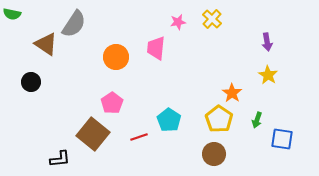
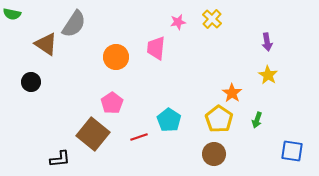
blue square: moved 10 px right, 12 px down
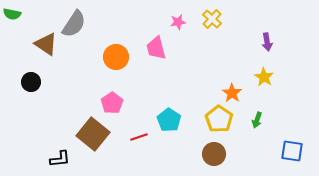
pink trapezoid: rotated 20 degrees counterclockwise
yellow star: moved 4 px left, 2 px down
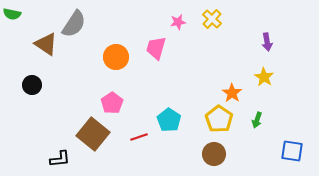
pink trapezoid: rotated 30 degrees clockwise
black circle: moved 1 px right, 3 px down
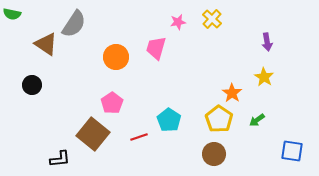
green arrow: rotated 35 degrees clockwise
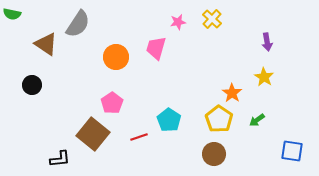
gray semicircle: moved 4 px right
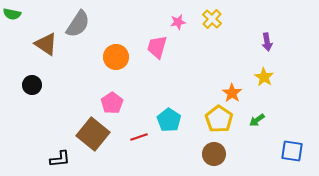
pink trapezoid: moved 1 px right, 1 px up
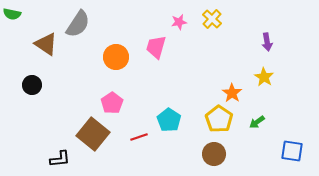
pink star: moved 1 px right
pink trapezoid: moved 1 px left
green arrow: moved 2 px down
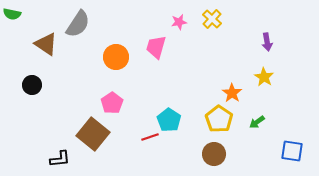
red line: moved 11 px right
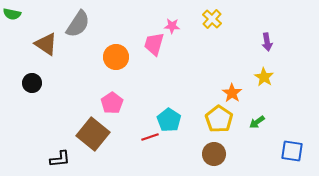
pink star: moved 7 px left, 4 px down; rotated 14 degrees clockwise
pink trapezoid: moved 2 px left, 3 px up
black circle: moved 2 px up
